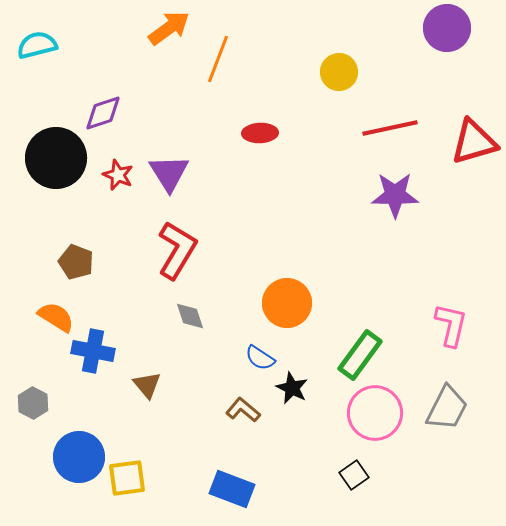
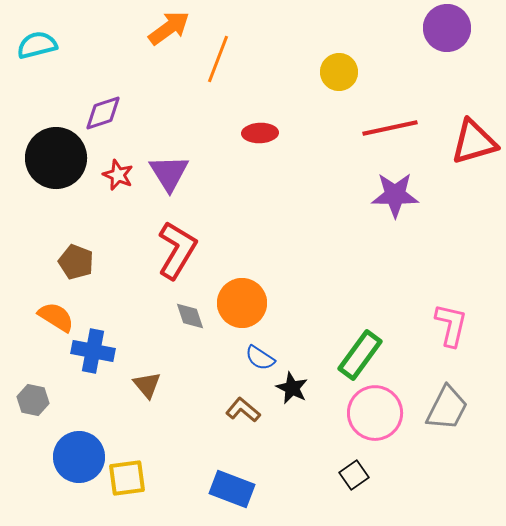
orange circle: moved 45 px left
gray hexagon: moved 3 px up; rotated 16 degrees counterclockwise
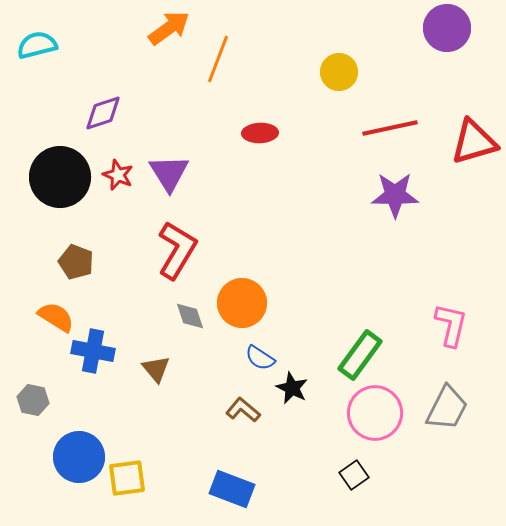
black circle: moved 4 px right, 19 px down
brown triangle: moved 9 px right, 16 px up
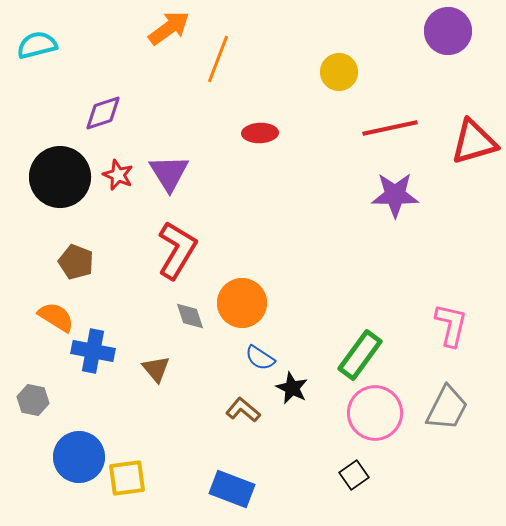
purple circle: moved 1 px right, 3 px down
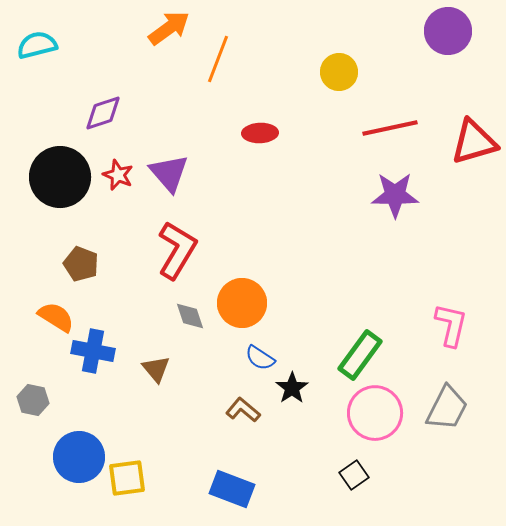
purple triangle: rotated 9 degrees counterclockwise
brown pentagon: moved 5 px right, 2 px down
black star: rotated 12 degrees clockwise
